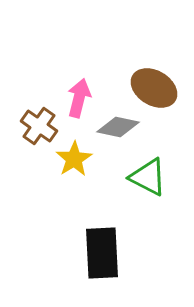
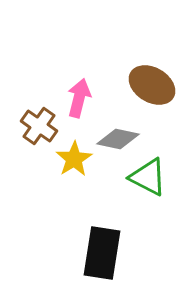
brown ellipse: moved 2 px left, 3 px up
gray diamond: moved 12 px down
black rectangle: rotated 12 degrees clockwise
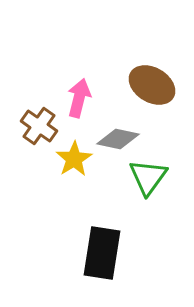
green triangle: rotated 39 degrees clockwise
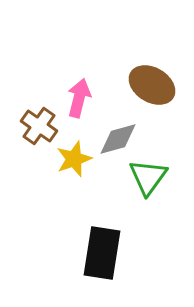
gray diamond: rotated 27 degrees counterclockwise
yellow star: rotated 12 degrees clockwise
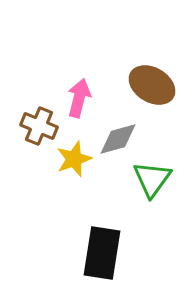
brown cross: rotated 12 degrees counterclockwise
green triangle: moved 4 px right, 2 px down
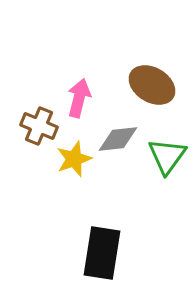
gray diamond: rotated 9 degrees clockwise
green triangle: moved 15 px right, 23 px up
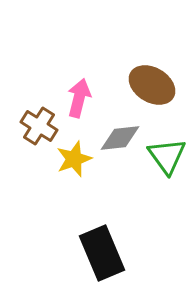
brown cross: rotated 9 degrees clockwise
gray diamond: moved 2 px right, 1 px up
green triangle: rotated 12 degrees counterclockwise
black rectangle: rotated 32 degrees counterclockwise
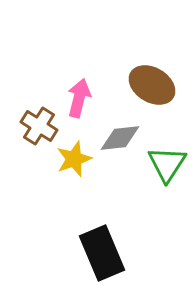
green triangle: moved 8 px down; rotated 9 degrees clockwise
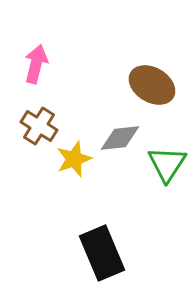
pink arrow: moved 43 px left, 34 px up
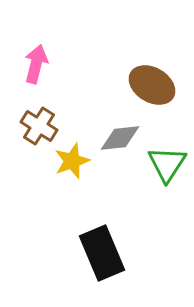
yellow star: moved 2 px left, 2 px down
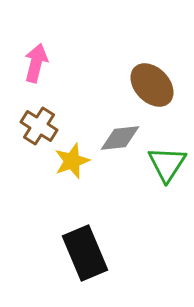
pink arrow: moved 1 px up
brown ellipse: rotated 15 degrees clockwise
black rectangle: moved 17 px left
